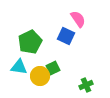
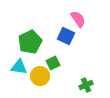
green square: moved 5 px up
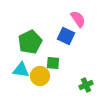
green square: rotated 32 degrees clockwise
cyan triangle: moved 2 px right, 3 px down
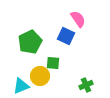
cyan triangle: moved 16 px down; rotated 30 degrees counterclockwise
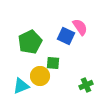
pink semicircle: moved 2 px right, 8 px down
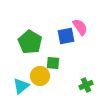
blue square: rotated 36 degrees counterclockwise
green pentagon: rotated 15 degrees counterclockwise
cyan triangle: rotated 18 degrees counterclockwise
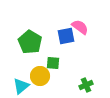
pink semicircle: rotated 18 degrees counterclockwise
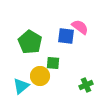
blue square: rotated 18 degrees clockwise
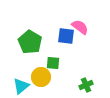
yellow circle: moved 1 px right, 1 px down
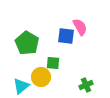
pink semicircle: rotated 24 degrees clockwise
green pentagon: moved 3 px left, 1 px down
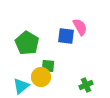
green square: moved 5 px left, 3 px down
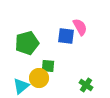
green pentagon: rotated 25 degrees clockwise
yellow circle: moved 2 px left, 1 px down
green cross: rotated 32 degrees counterclockwise
